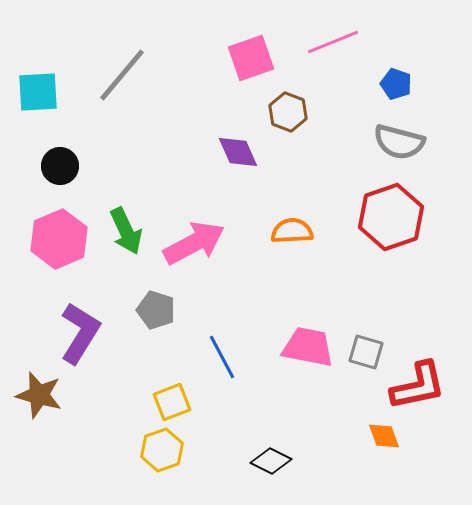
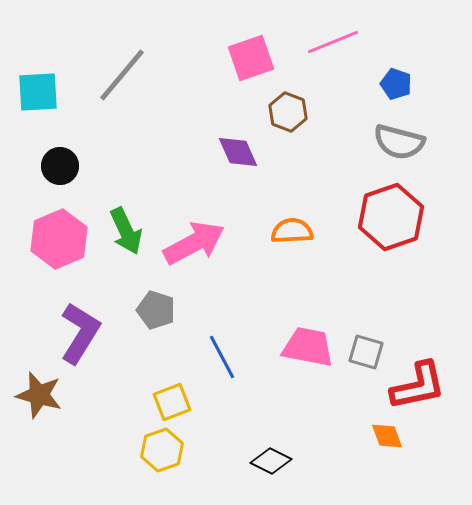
orange diamond: moved 3 px right
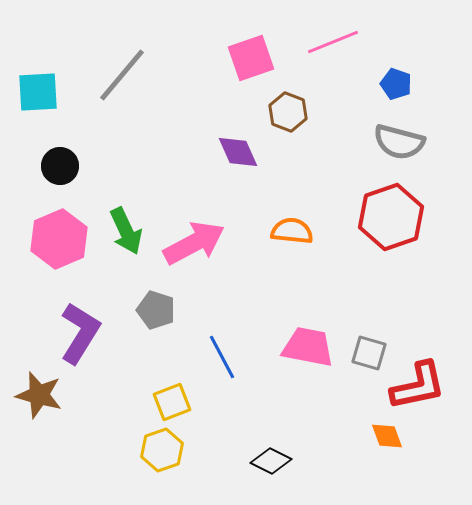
orange semicircle: rotated 9 degrees clockwise
gray square: moved 3 px right, 1 px down
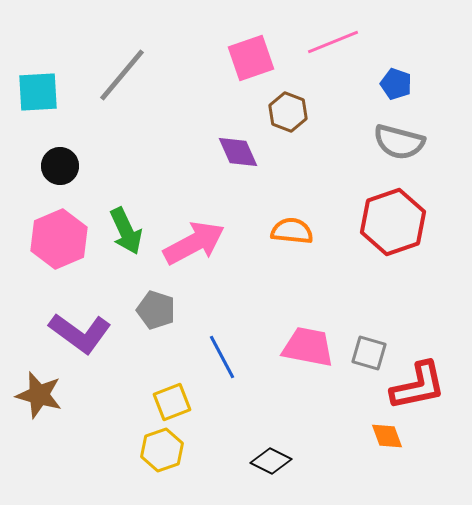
red hexagon: moved 2 px right, 5 px down
purple L-shape: rotated 94 degrees clockwise
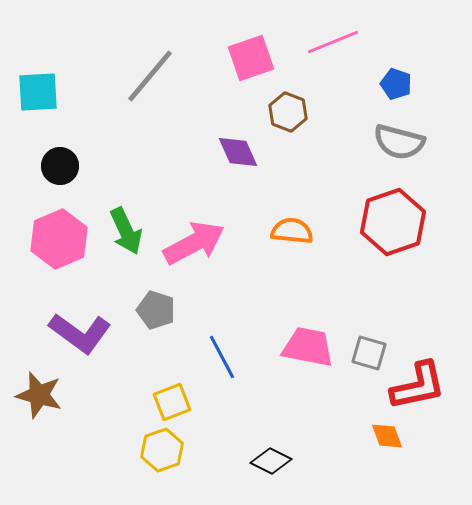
gray line: moved 28 px right, 1 px down
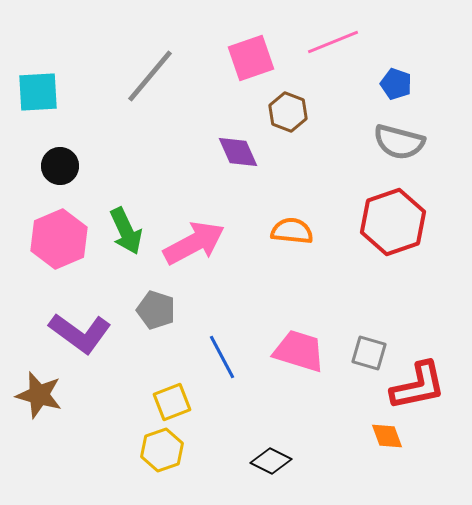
pink trapezoid: moved 9 px left, 4 px down; rotated 6 degrees clockwise
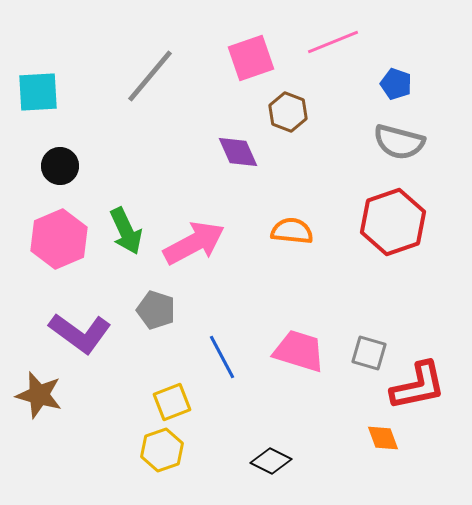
orange diamond: moved 4 px left, 2 px down
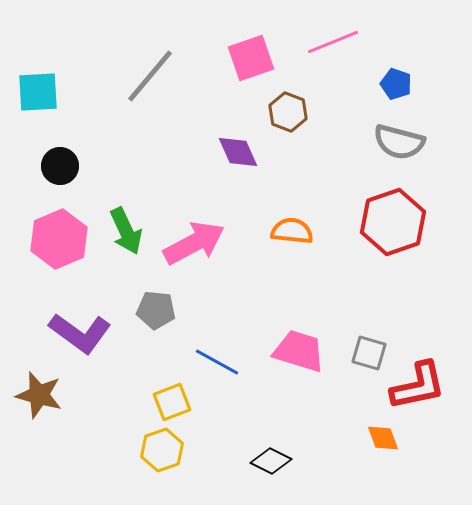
gray pentagon: rotated 12 degrees counterclockwise
blue line: moved 5 px left, 5 px down; rotated 33 degrees counterclockwise
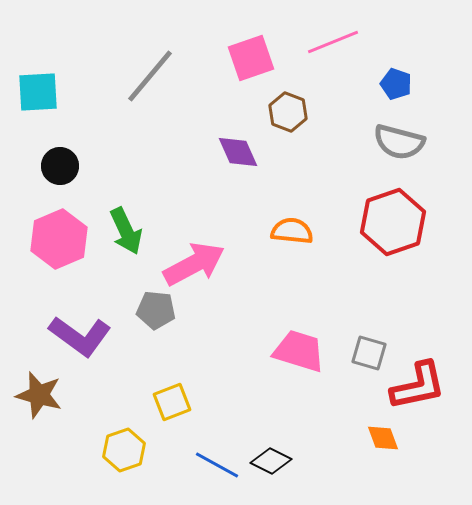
pink arrow: moved 21 px down
purple L-shape: moved 3 px down
blue line: moved 103 px down
yellow hexagon: moved 38 px left
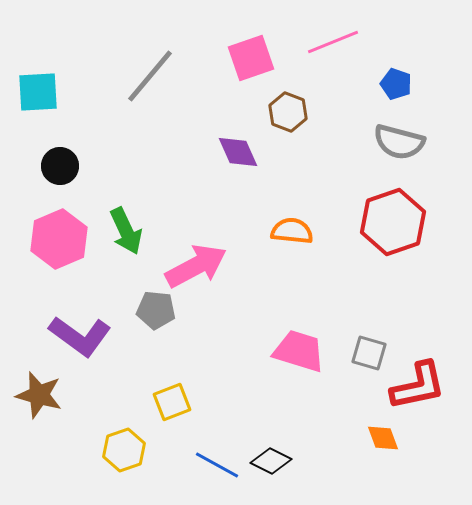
pink arrow: moved 2 px right, 2 px down
